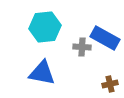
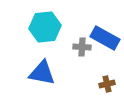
brown cross: moved 3 px left
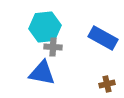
blue rectangle: moved 2 px left
gray cross: moved 29 px left
